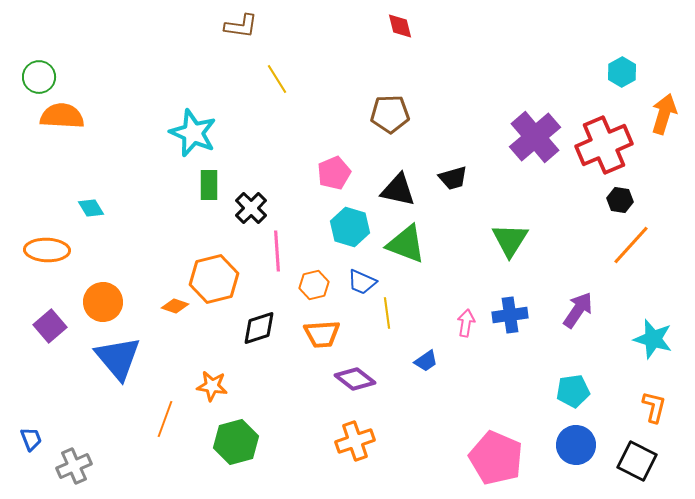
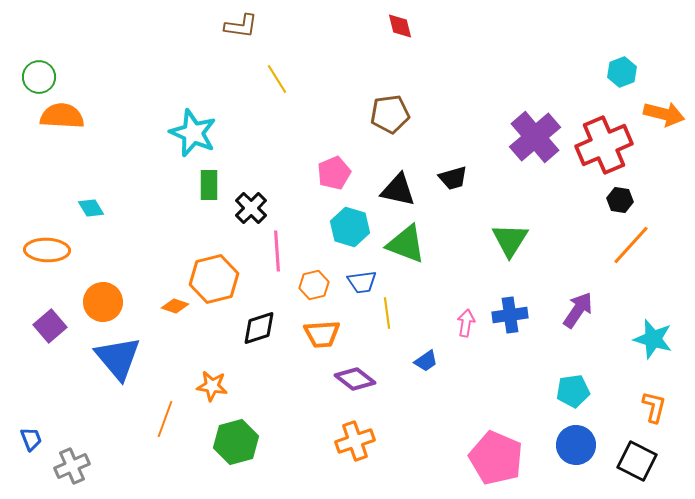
cyan hexagon at (622, 72): rotated 8 degrees clockwise
brown pentagon at (390, 114): rotated 6 degrees counterclockwise
orange arrow at (664, 114): rotated 87 degrees clockwise
blue trapezoid at (362, 282): rotated 32 degrees counterclockwise
gray cross at (74, 466): moved 2 px left
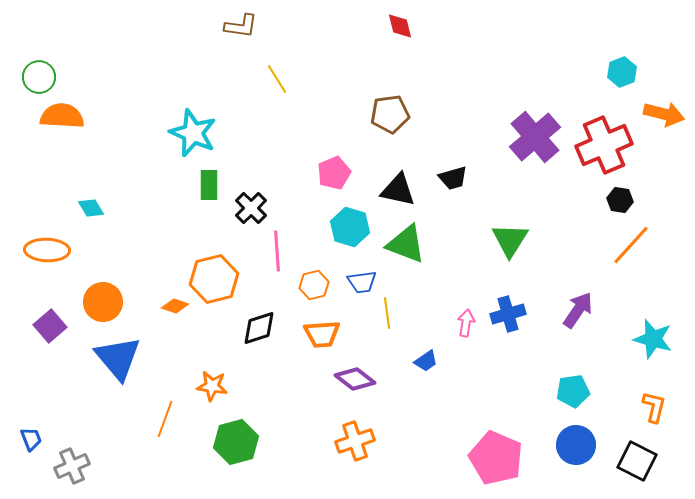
blue cross at (510, 315): moved 2 px left, 1 px up; rotated 8 degrees counterclockwise
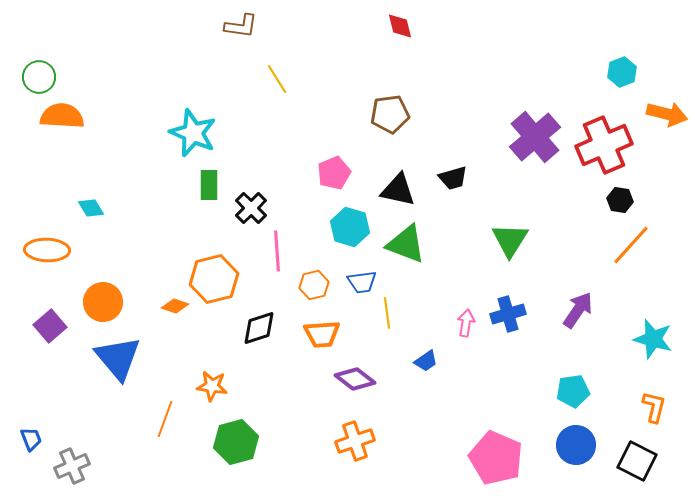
orange arrow at (664, 114): moved 3 px right
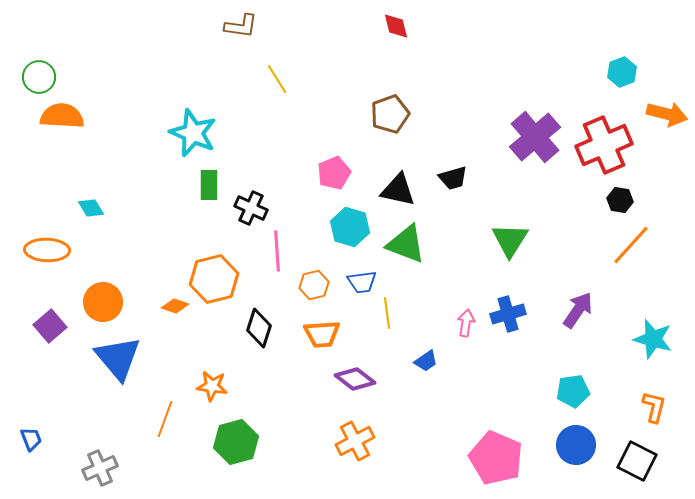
red diamond at (400, 26): moved 4 px left
brown pentagon at (390, 114): rotated 12 degrees counterclockwise
black cross at (251, 208): rotated 20 degrees counterclockwise
black diamond at (259, 328): rotated 54 degrees counterclockwise
orange cross at (355, 441): rotated 9 degrees counterclockwise
gray cross at (72, 466): moved 28 px right, 2 px down
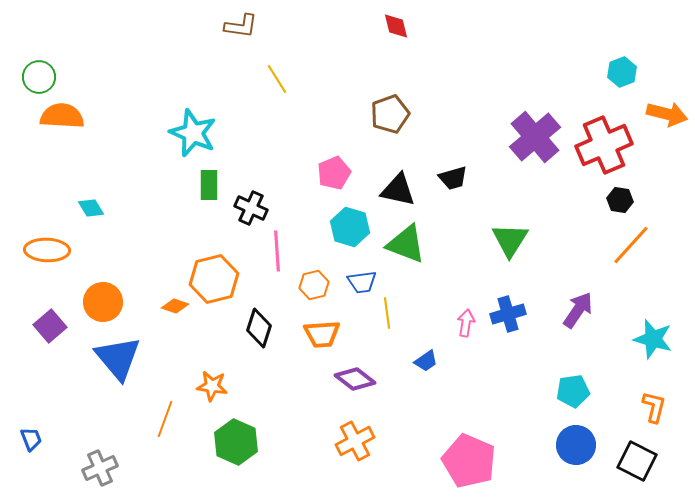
green hexagon at (236, 442): rotated 21 degrees counterclockwise
pink pentagon at (496, 458): moved 27 px left, 3 px down
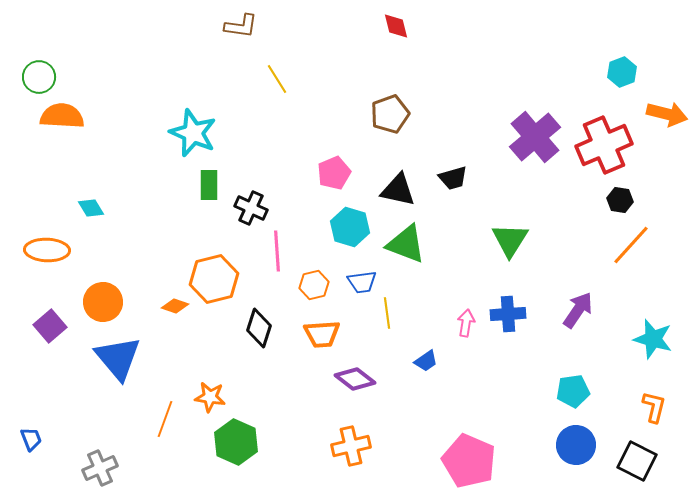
blue cross at (508, 314): rotated 12 degrees clockwise
orange star at (212, 386): moved 2 px left, 11 px down
orange cross at (355, 441): moved 4 px left, 5 px down; rotated 15 degrees clockwise
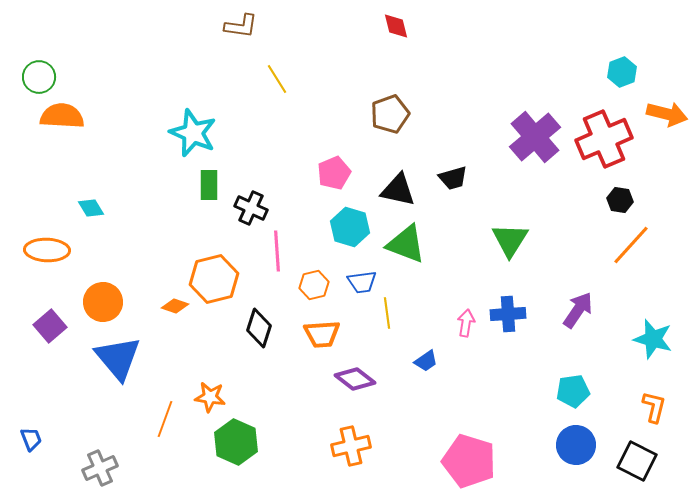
red cross at (604, 145): moved 6 px up
pink pentagon at (469, 461): rotated 6 degrees counterclockwise
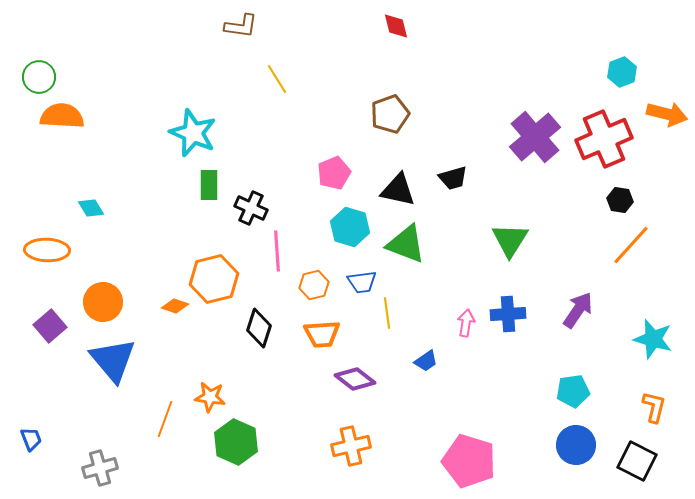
blue triangle at (118, 358): moved 5 px left, 2 px down
gray cross at (100, 468): rotated 8 degrees clockwise
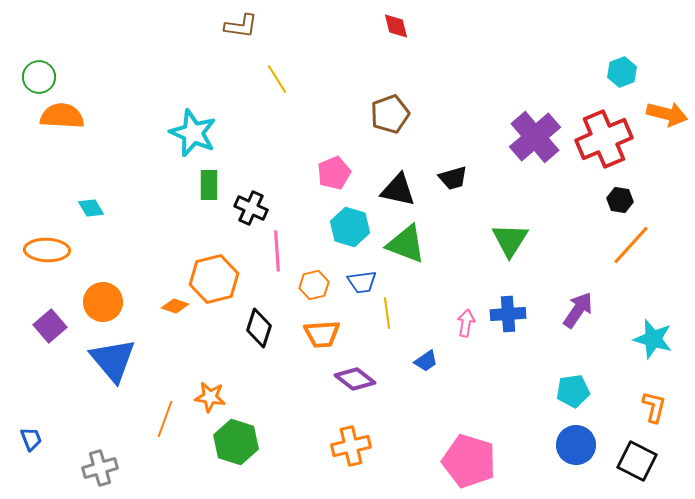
green hexagon at (236, 442): rotated 6 degrees counterclockwise
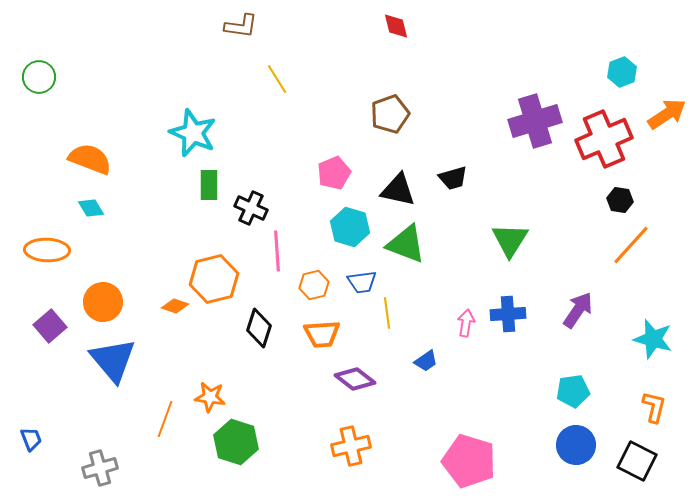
orange arrow at (667, 114): rotated 48 degrees counterclockwise
orange semicircle at (62, 116): moved 28 px right, 43 px down; rotated 18 degrees clockwise
purple cross at (535, 137): moved 16 px up; rotated 24 degrees clockwise
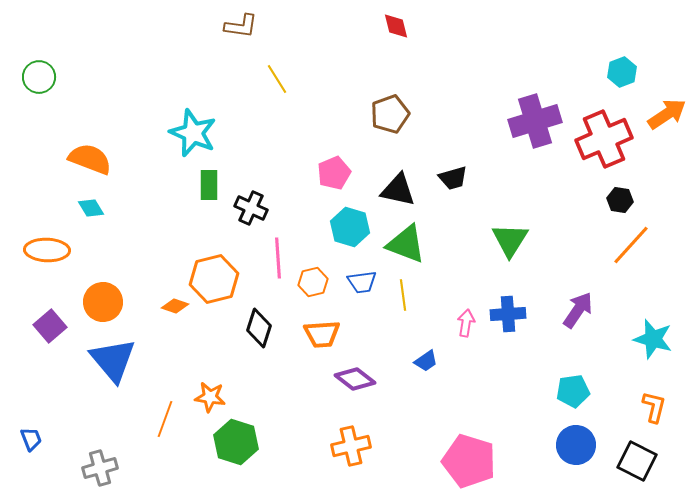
pink line at (277, 251): moved 1 px right, 7 px down
orange hexagon at (314, 285): moved 1 px left, 3 px up
yellow line at (387, 313): moved 16 px right, 18 px up
